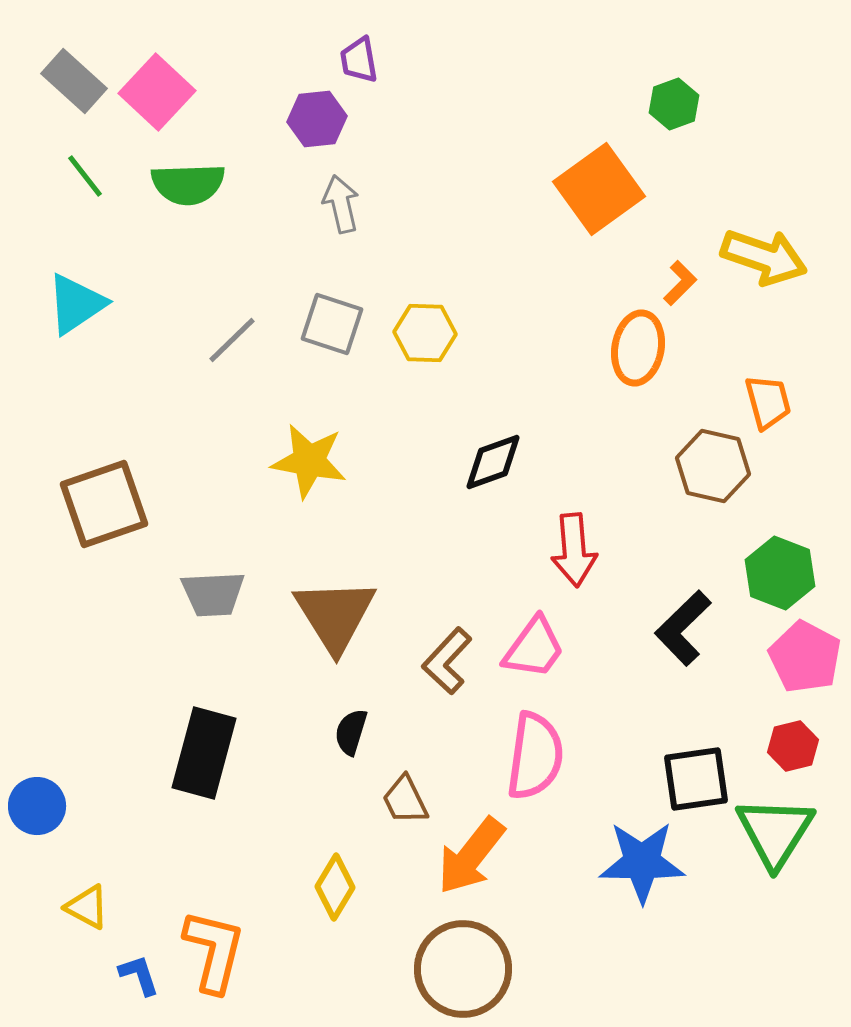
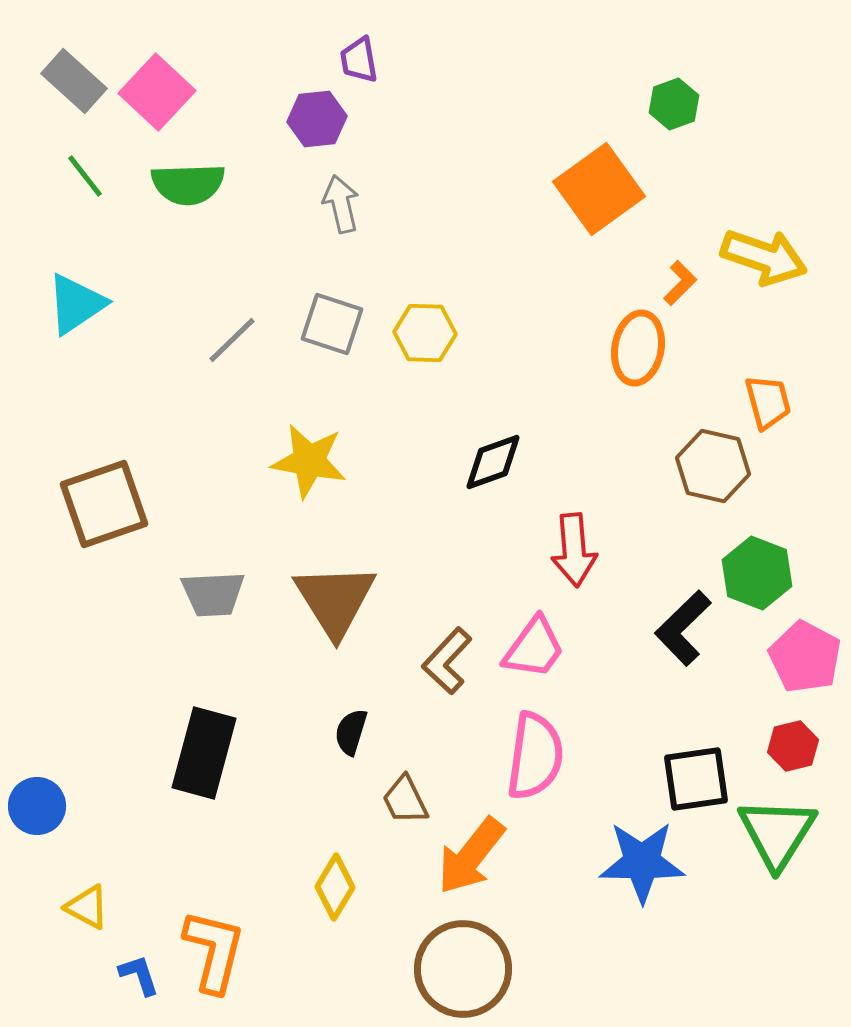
green hexagon at (780, 573): moved 23 px left
brown triangle at (335, 615): moved 15 px up
green triangle at (775, 832): moved 2 px right, 1 px down
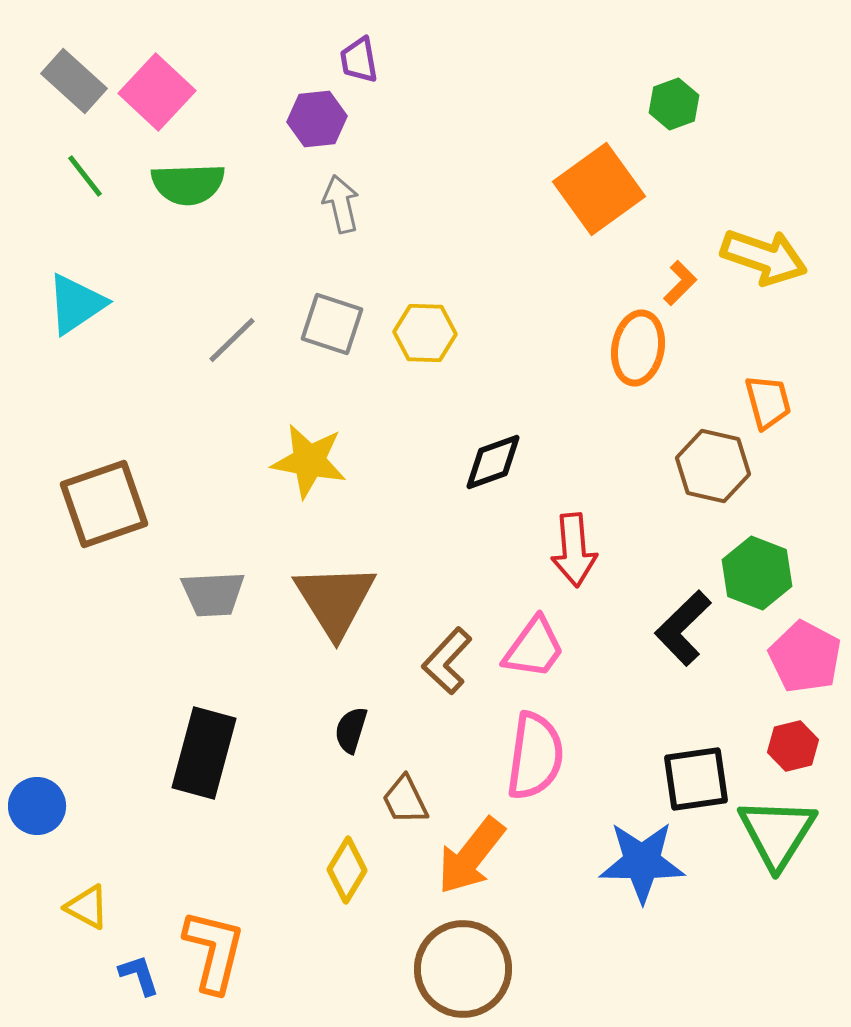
black semicircle at (351, 732): moved 2 px up
yellow diamond at (335, 887): moved 12 px right, 17 px up
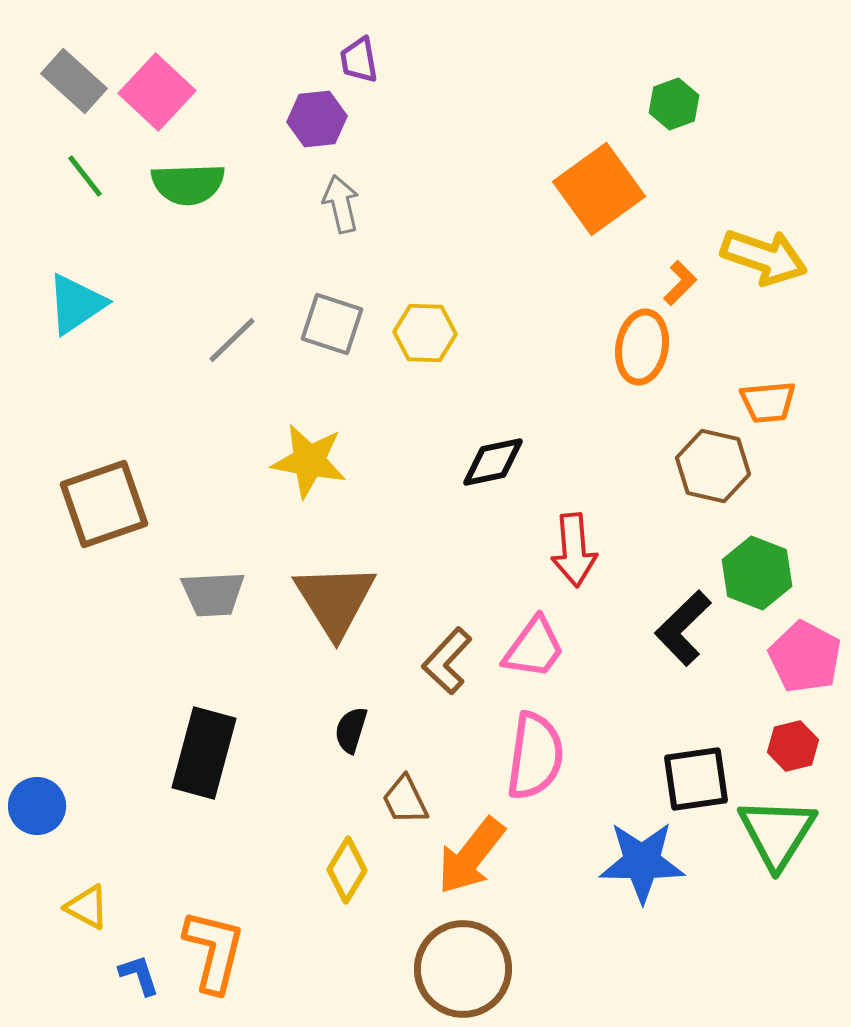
orange ellipse at (638, 348): moved 4 px right, 1 px up
orange trapezoid at (768, 402): rotated 100 degrees clockwise
black diamond at (493, 462): rotated 8 degrees clockwise
